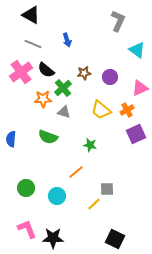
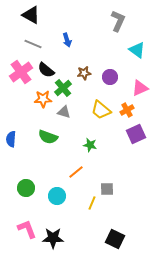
yellow line: moved 2 px left, 1 px up; rotated 24 degrees counterclockwise
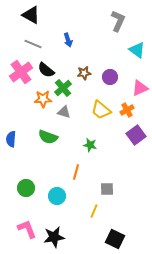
blue arrow: moved 1 px right
purple square: moved 1 px down; rotated 12 degrees counterclockwise
orange line: rotated 35 degrees counterclockwise
yellow line: moved 2 px right, 8 px down
black star: moved 1 px right, 1 px up; rotated 10 degrees counterclockwise
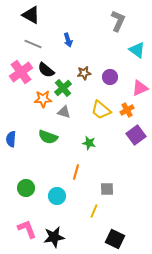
green star: moved 1 px left, 2 px up
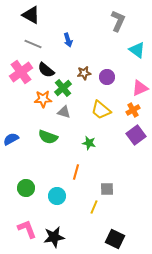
purple circle: moved 3 px left
orange cross: moved 6 px right
blue semicircle: rotated 56 degrees clockwise
yellow line: moved 4 px up
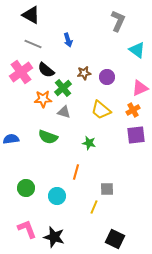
purple square: rotated 30 degrees clockwise
blue semicircle: rotated 21 degrees clockwise
black star: rotated 25 degrees clockwise
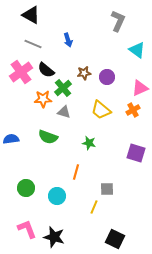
purple square: moved 18 px down; rotated 24 degrees clockwise
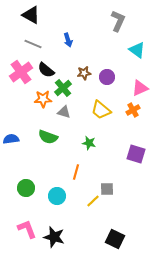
purple square: moved 1 px down
yellow line: moved 1 px left, 6 px up; rotated 24 degrees clockwise
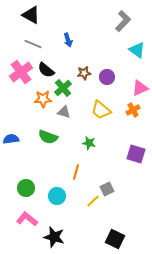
gray L-shape: moved 5 px right; rotated 20 degrees clockwise
gray square: rotated 24 degrees counterclockwise
pink L-shape: moved 10 px up; rotated 30 degrees counterclockwise
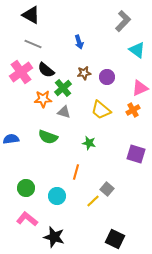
blue arrow: moved 11 px right, 2 px down
gray square: rotated 24 degrees counterclockwise
